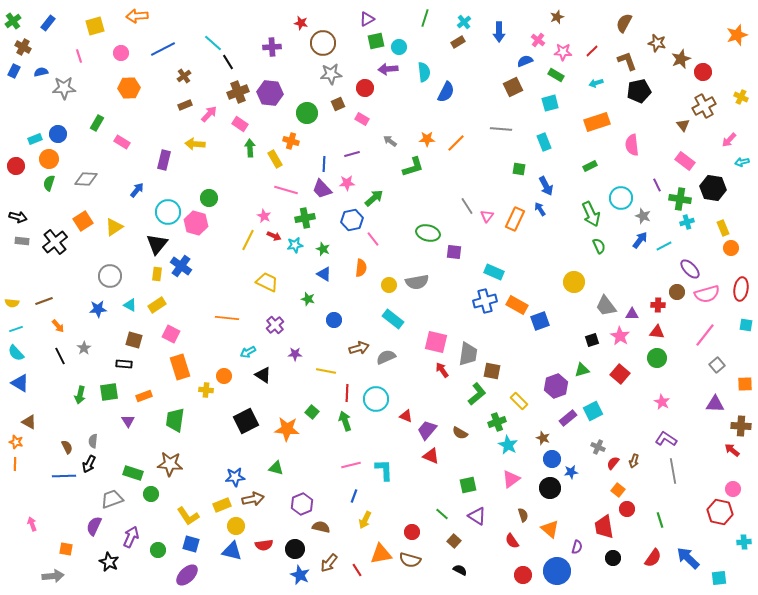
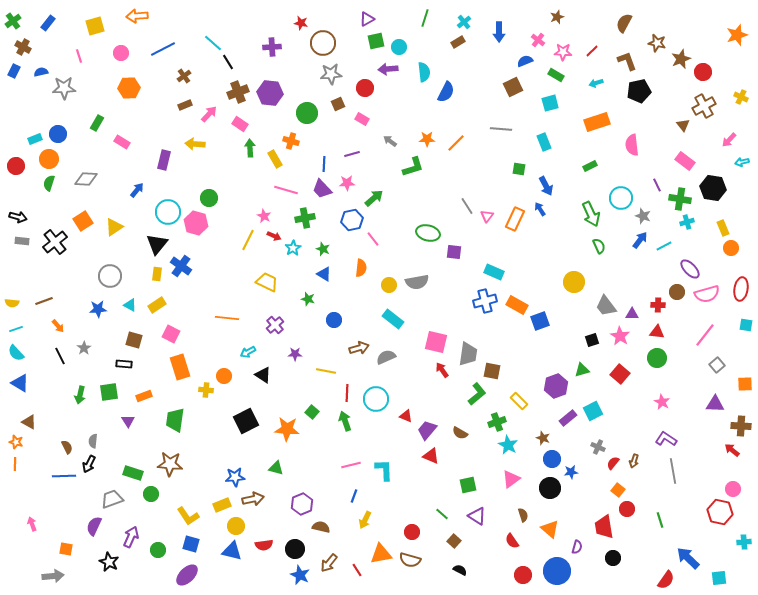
cyan star at (295, 245): moved 2 px left, 3 px down; rotated 21 degrees counterclockwise
red semicircle at (653, 558): moved 13 px right, 22 px down
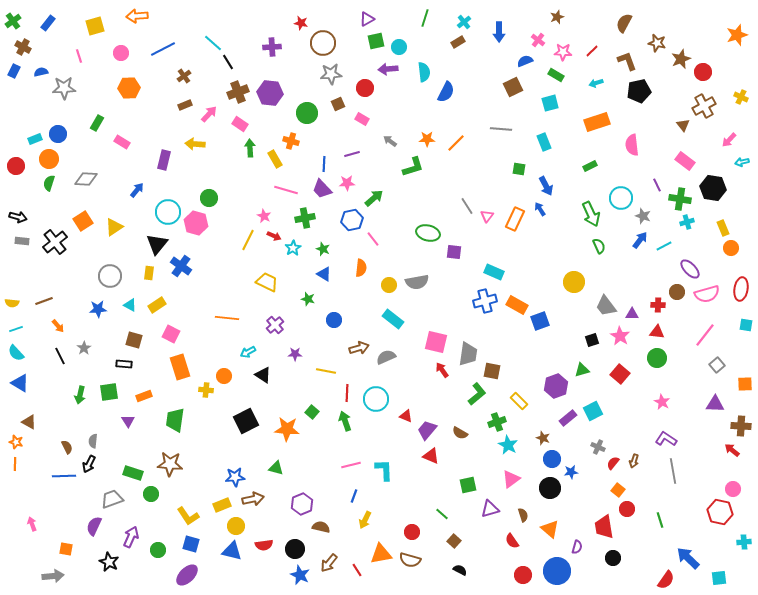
yellow rectangle at (157, 274): moved 8 px left, 1 px up
purple triangle at (477, 516): moved 13 px right, 7 px up; rotated 48 degrees counterclockwise
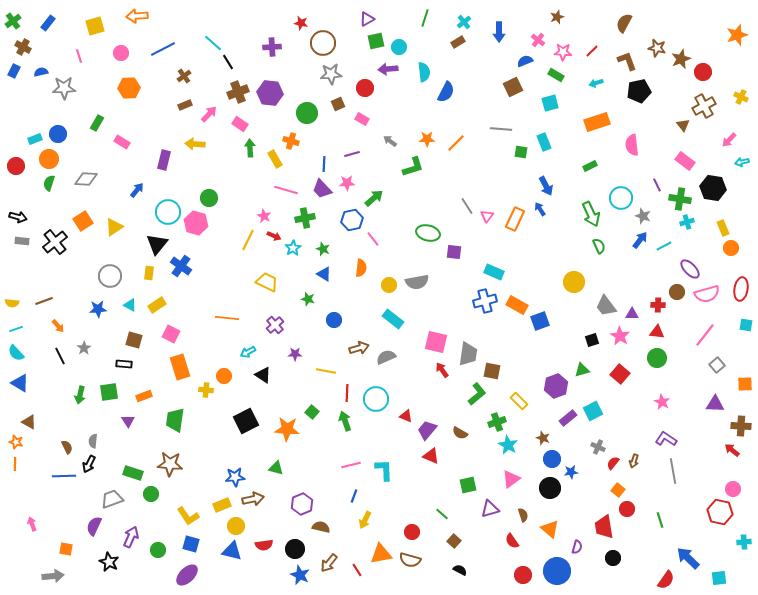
brown star at (657, 43): moved 5 px down
green square at (519, 169): moved 2 px right, 17 px up
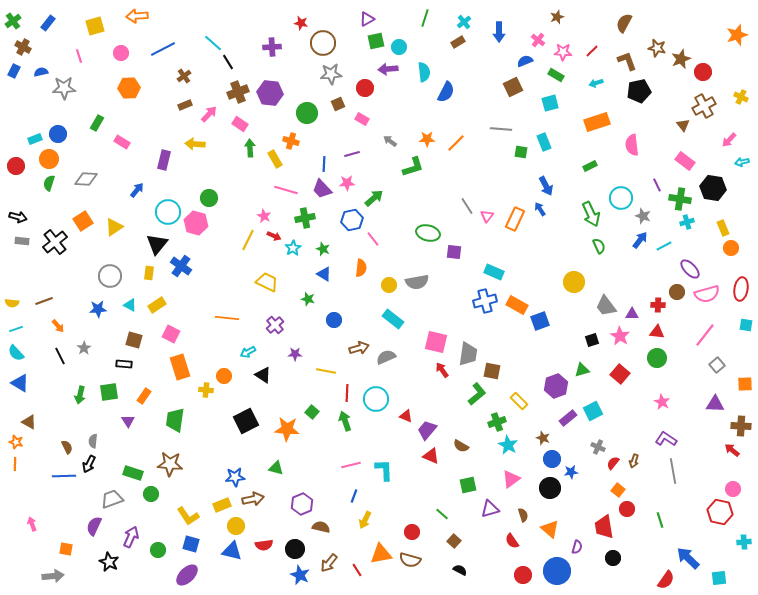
orange rectangle at (144, 396): rotated 35 degrees counterclockwise
brown semicircle at (460, 433): moved 1 px right, 13 px down
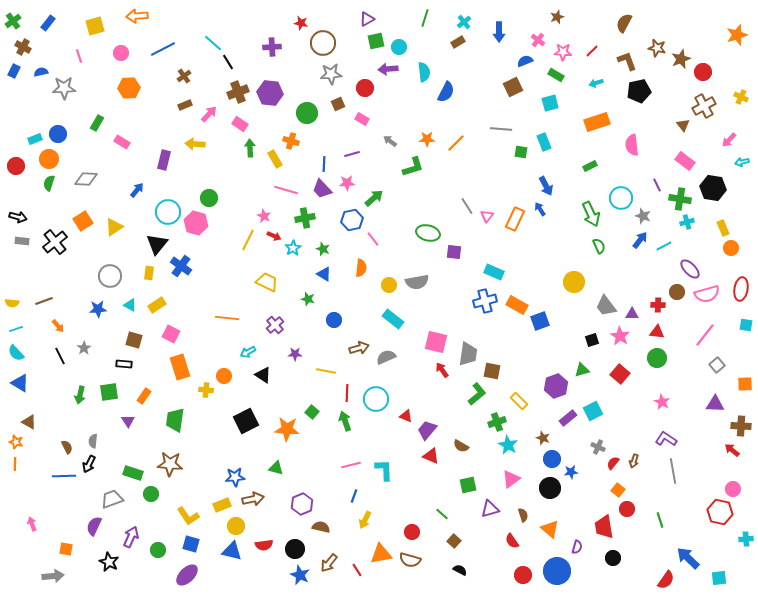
cyan cross at (744, 542): moved 2 px right, 3 px up
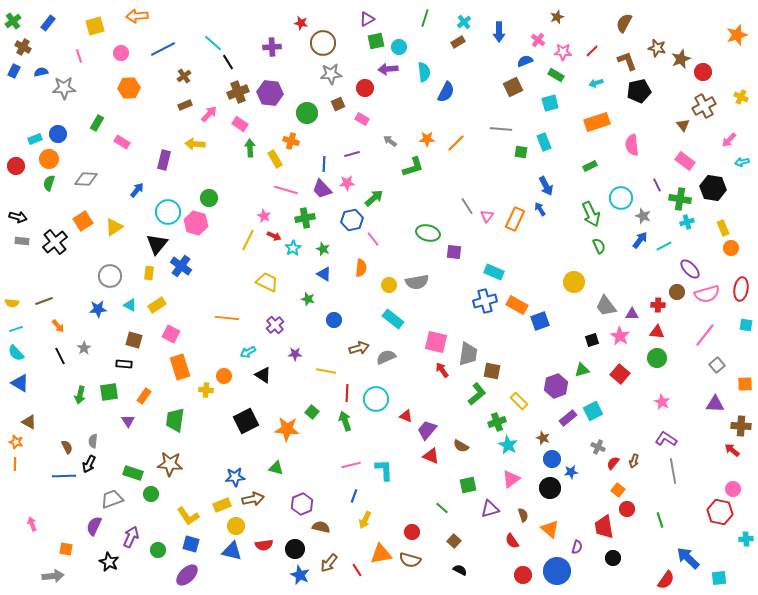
green line at (442, 514): moved 6 px up
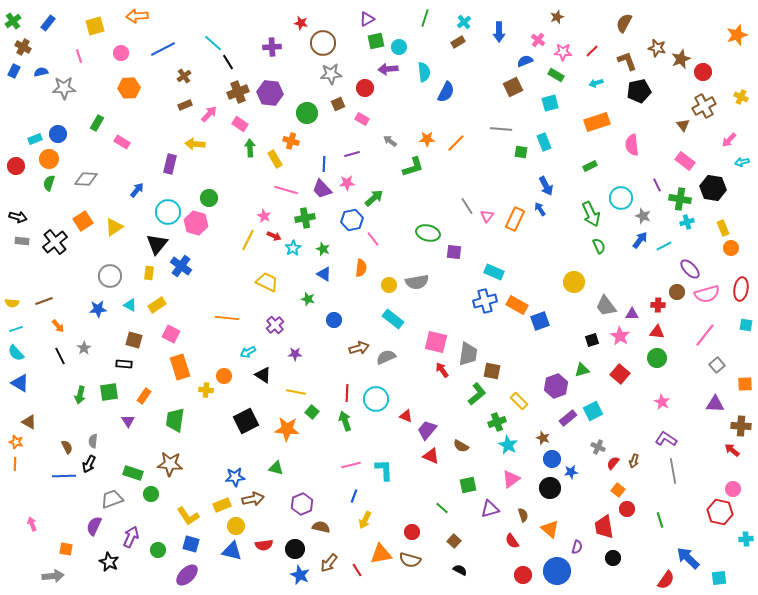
purple rectangle at (164, 160): moved 6 px right, 4 px down
yellow line at (326, 371): moved 30 px left, 21 px down
